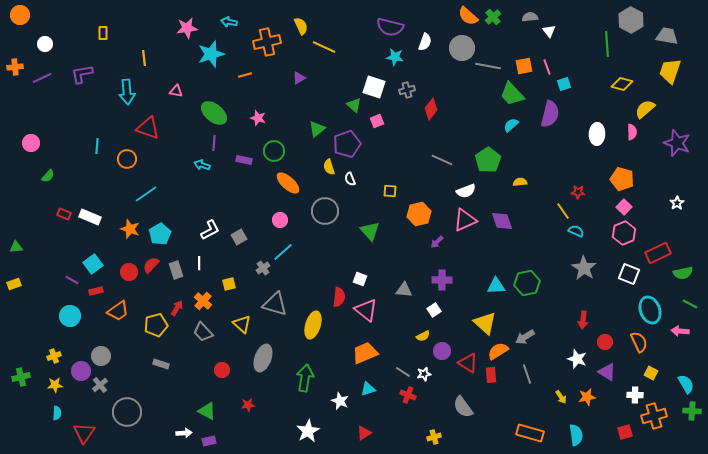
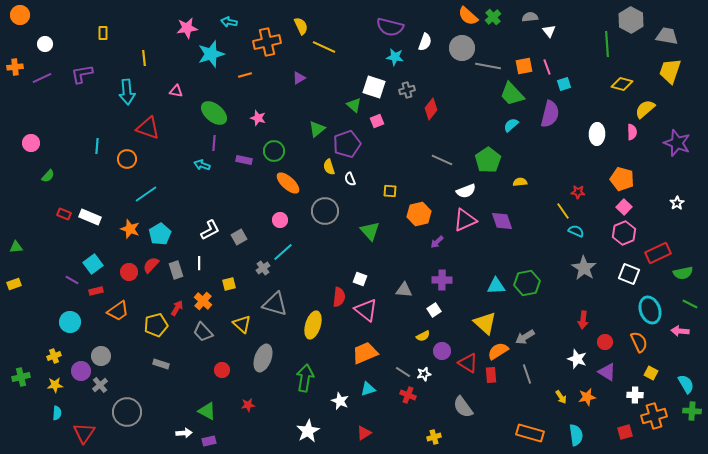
cyan circle at (70, 316): moved 6 px down
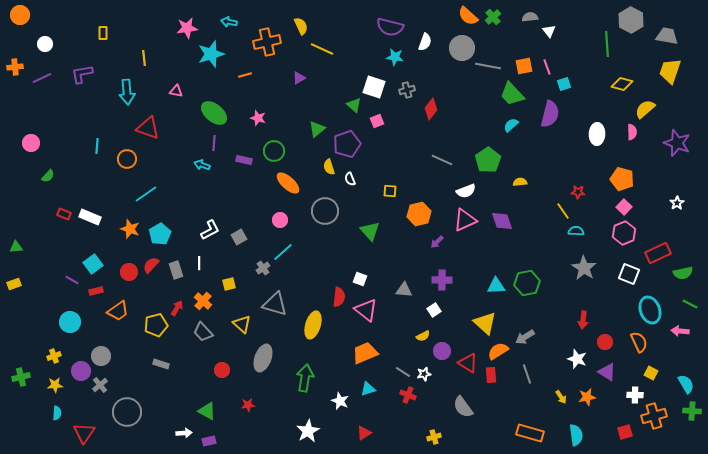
yellow line at (324, 47): moved 2 px left, 2 px down
cyan semicircle at (576, 231): rotated 21 degrees counterclockwise
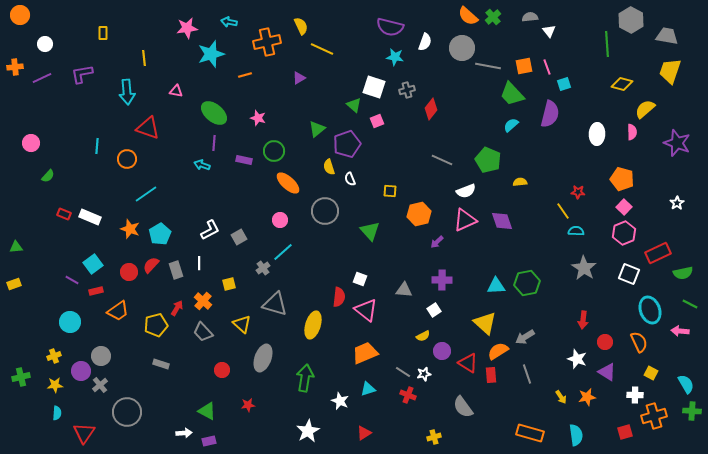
green pentagon at (488, 160): rotated 15 degrees counterclockwise
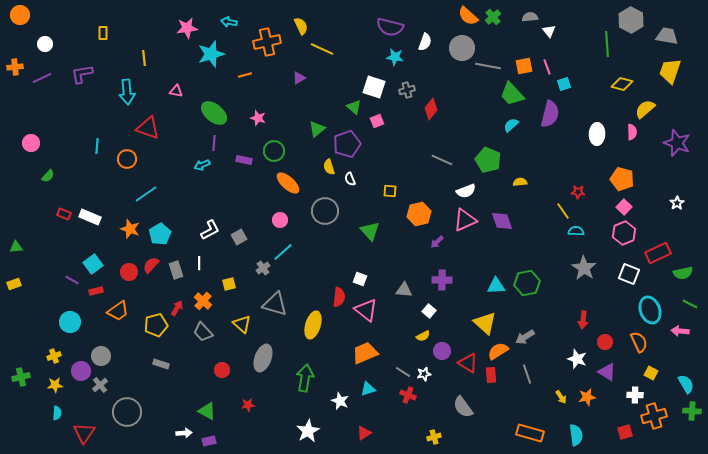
green triangle at (354, 105): moved 2 px down
cyan arrow at (202, 165): rotated 42 degrees counterclockwise
white square at (434, 310): moved 5 px left, 1 px down; rotated 16 degrees counterclockwise
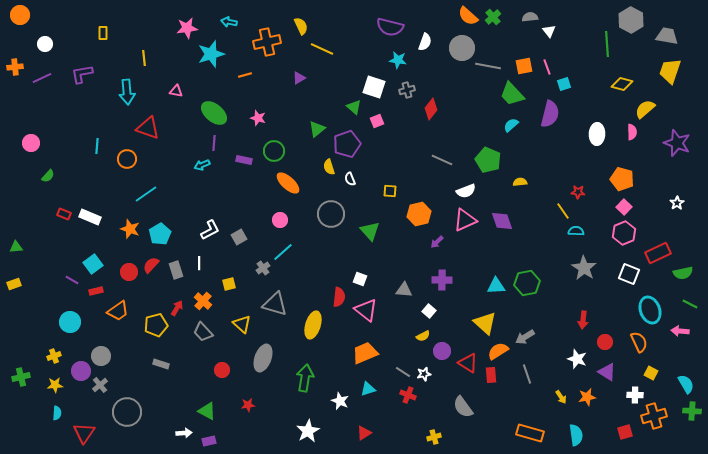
cyan star at (395, 57): moved 3 px right, 3 px down
gray circle at (325, 211): moved 6 px right, 3 px down
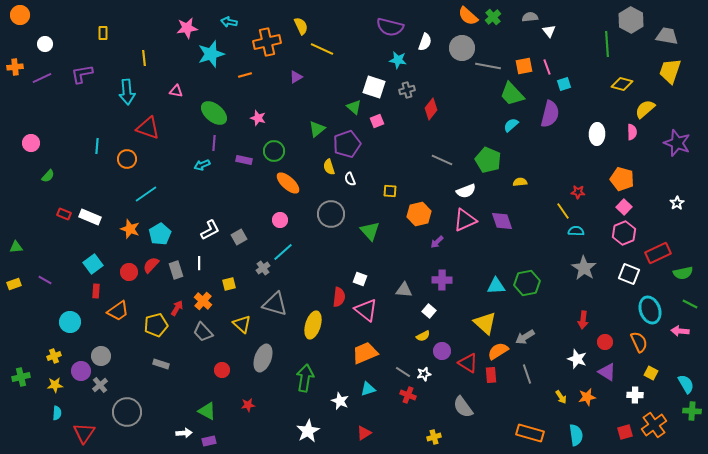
purple triangle at (299, 78): moved 3 px left, 1 px up
purple line at (72, 280): moved 27 px left
red rectangle at (96, 291): rotated 72 degrees counterclockwise
orange cross at (654, 416): moved 9 px down; rotated 20 degrees counterclockwise
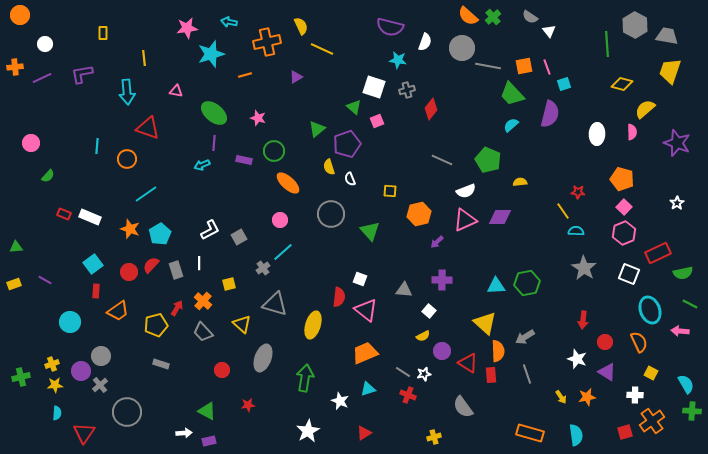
gray semicircle at (530, 17): rotated 140 degrees counterclockwise
gray hexagon at (631, 20): moved 4 px right, 5 px down
purple diamond at (502, 221): moved 2 px left, 4 px up; rotated 70 degrees counterclockwise
orange semicircle at (498, 351): rotated 120 degrees clockwise
yellow cross at (54, 356): moved 2 px left, 8 px down
orange cross at (654, 425): moved 2 px left, 4 px up
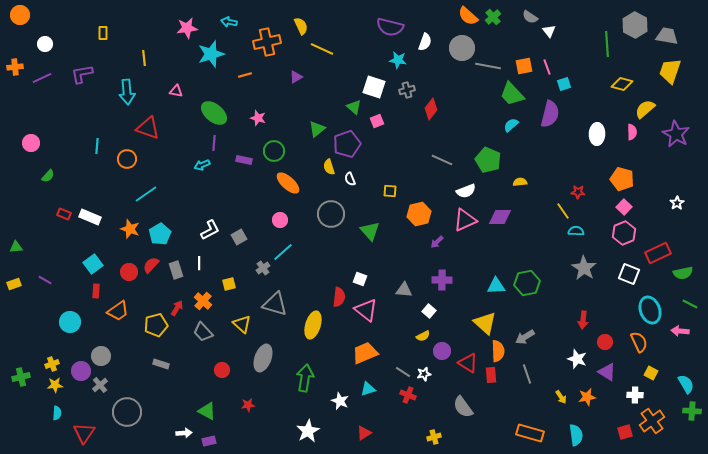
purple star at (677, 143): moved 1 px left, 9 px up; rotated 8 degrees clockwise
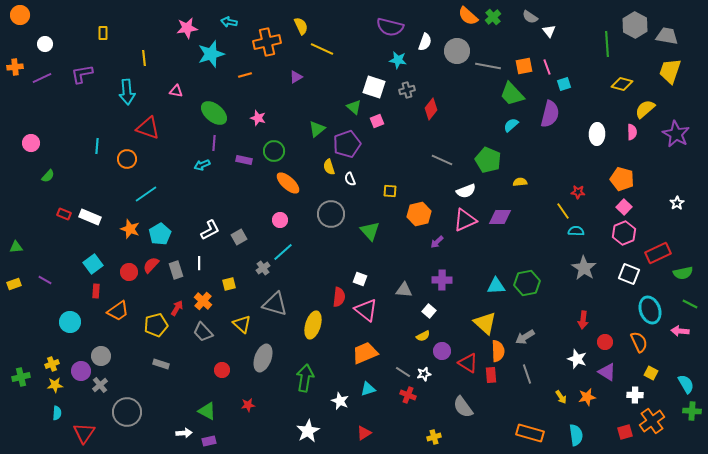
gray circle at (462, 48): moved 5 px left, 3 px down
